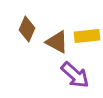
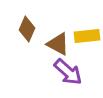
brown triangle: moved 1 px right, 2 px down
purple arrow: moved 7 px left, 3 px up
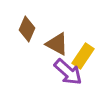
yellow rectangle: moved 4 px left, 20 px down; rotated 50 degrees counterclockwise
brown triangle: moved 1 px left
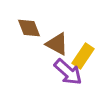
brown diamond: moved 2 px right, 1 px up; rotated 45 degrees counterclockwise
